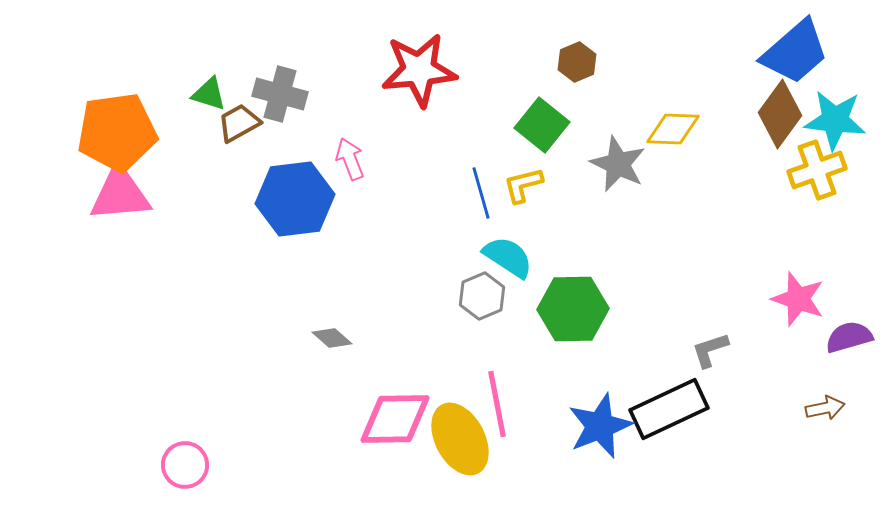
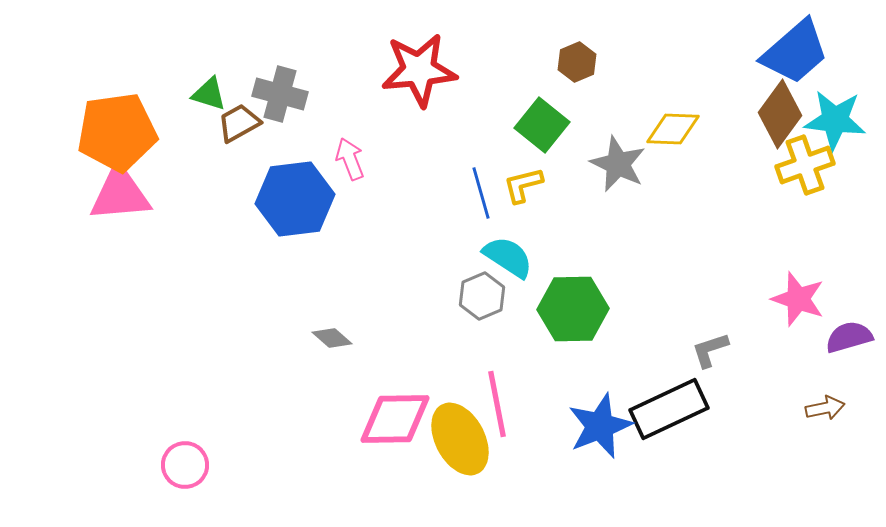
yellow cross: moved 12 px left, 5 px up
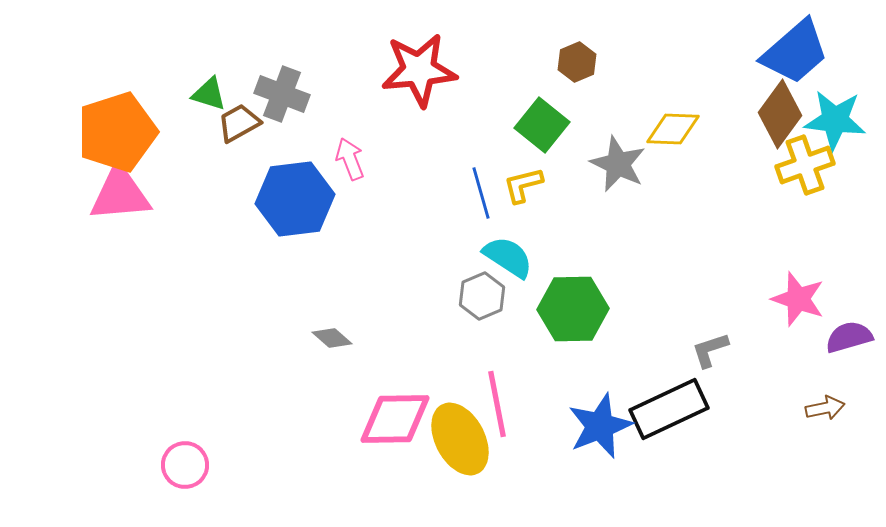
gray cross: moved 2 px right; rotated 6 degrees clockwise
orange pentagon: rotated 10 degrees counterclockwise
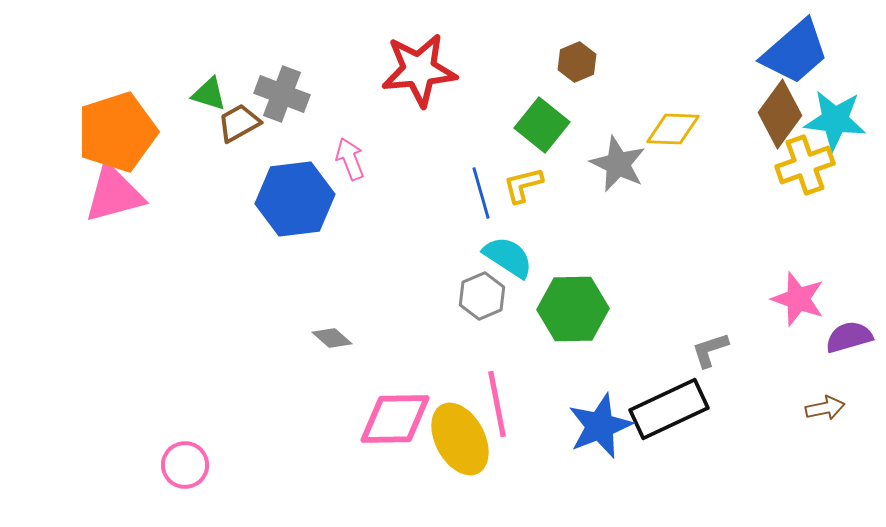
pink triangle: moved 6 px left; rotated 10 degrees counterclockwise
